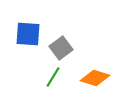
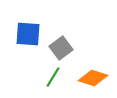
orange diamond: moved 2 px left
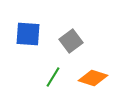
gray square: moved 10 px right, 7 px up
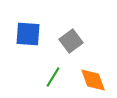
orange diamond: moved 2 px down; rotated 52 degrees clockwise
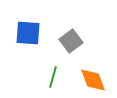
blue square: moved 1 px up
green line: rotated 15 degrees counterclockwise
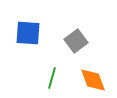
gray square: moved 5 px right
green line: moved 1 px left, 1 px down
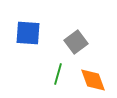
gray square: moved 1 px down
green line: moved 6 px right, 4 px up
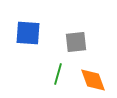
gray square: rotated 30 degrees clockwise
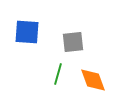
blue square: moved 1 px left, 1 px up
gray square: moved 3 px left
